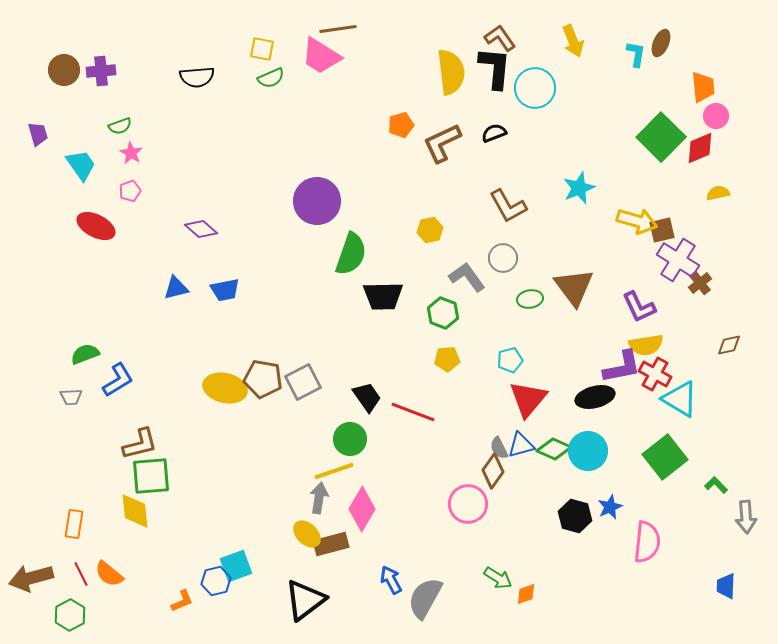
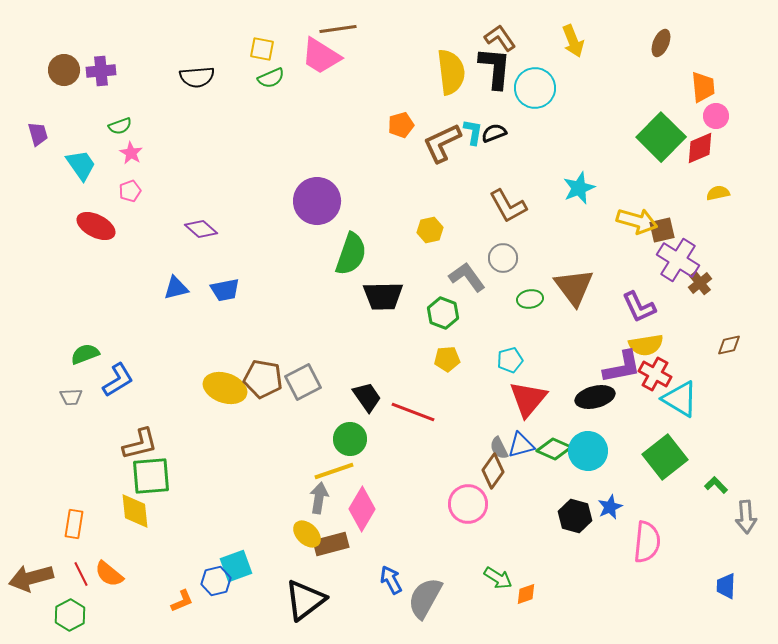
cyan L-shape at (636, 54): moved 163 px left, 78 px down
yellow ellipse at (225, 388): rotated 6 degrees clockwise
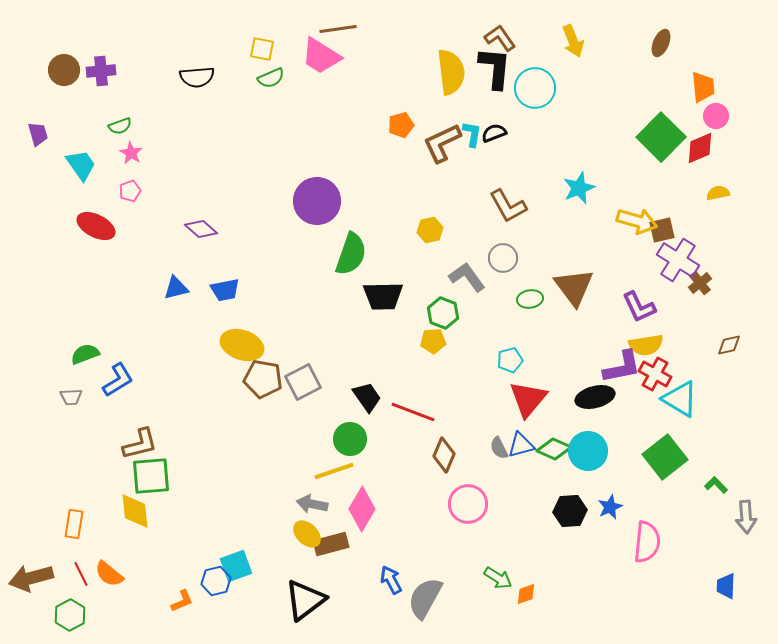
cyan L-shape at (473, 132): moved 1 px left, 2 px down
yellow pentagon at (447, 359): moved 14 px left, 18 px up
yellow ellipse at (225, 388): moved 17 px right, 43 px up
brown diamond at (493, 471): moved 49 px left, 16 px up; rotated 12 degrees counterclockwise
gray arrow at (319, 498): moved 7 px left, 6 px down; rotated 88 degrees counterclockwise
black hexagon at (575, 516): moved 5 px left, 5 px up; rotated 20 degrees counterclockwise
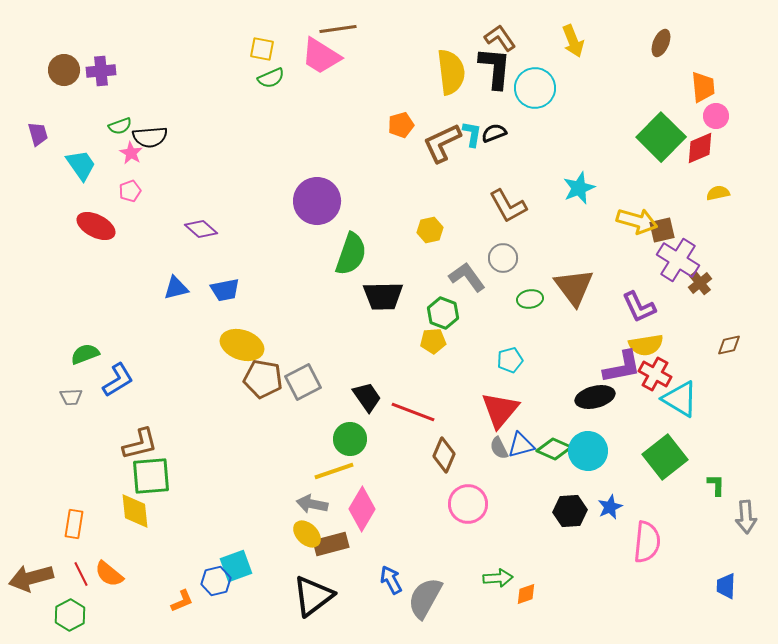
black semicircle at (197, 77): moved 47 px left, 60 px down
red triangle at (528, 399): moved 28 px left, 11 px down
green L-shape at (716, 485): rotated 45 degrees clockwise
green arrow at (498, 578): rotated 36 degrees counterclockwise
black triangle at (305, 600): moved 8 px right, 4 px up
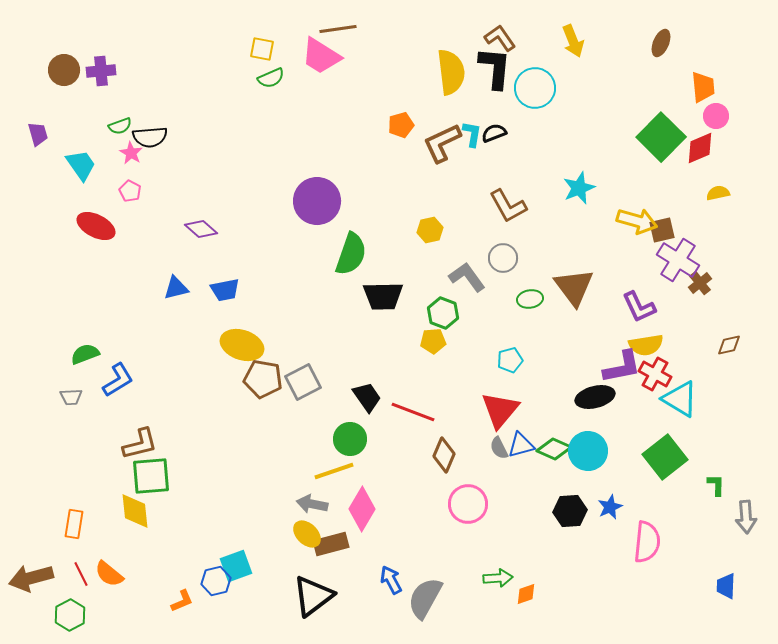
pink pentagon at (130, 191): rotated 25 degrees counterclockwise
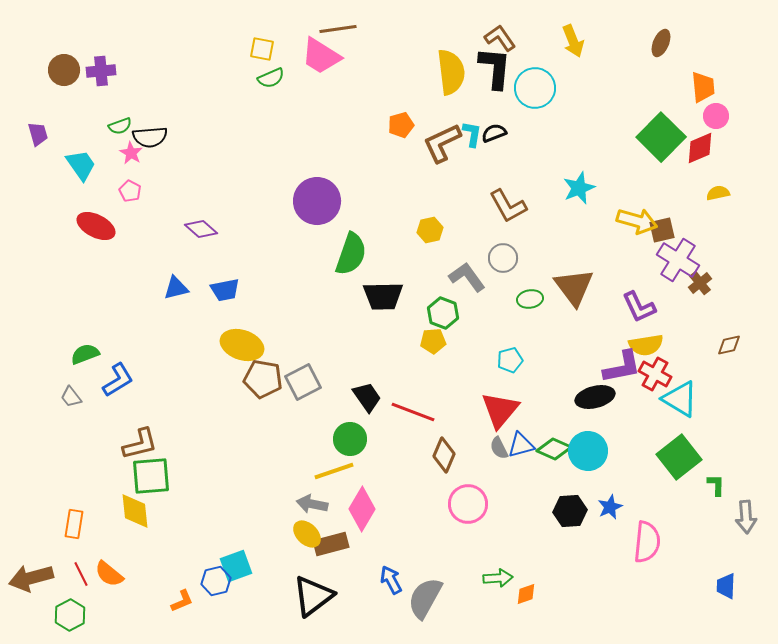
gray trapezoid at (71, 397): rotated 55 degrees clockwise
green square at (665, 457): moved 14 px right
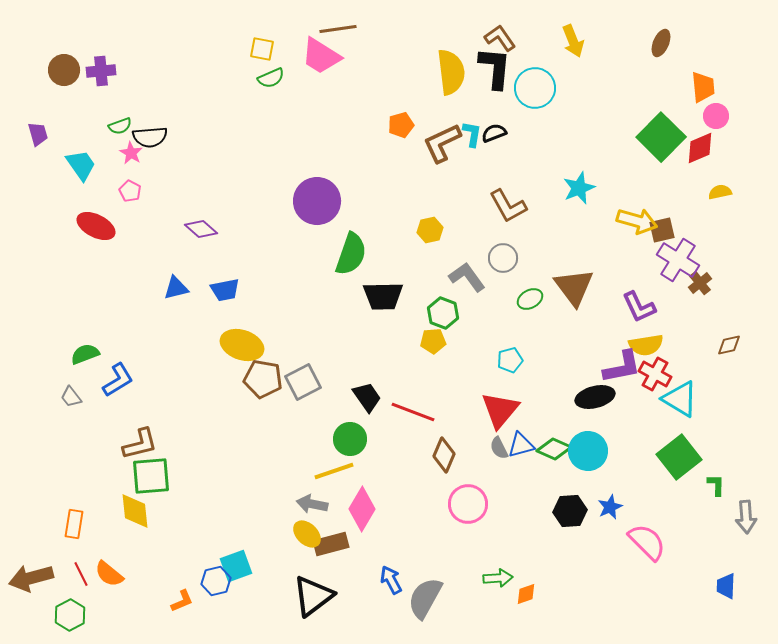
yellow semicircle at (718, 193): moved 2 px right, 1 px up
green ellipse at (530, 299): rotated 20 degrees counterclockwise
pink semicircle at (647, 542): rotated 51 degrees counterclockwise
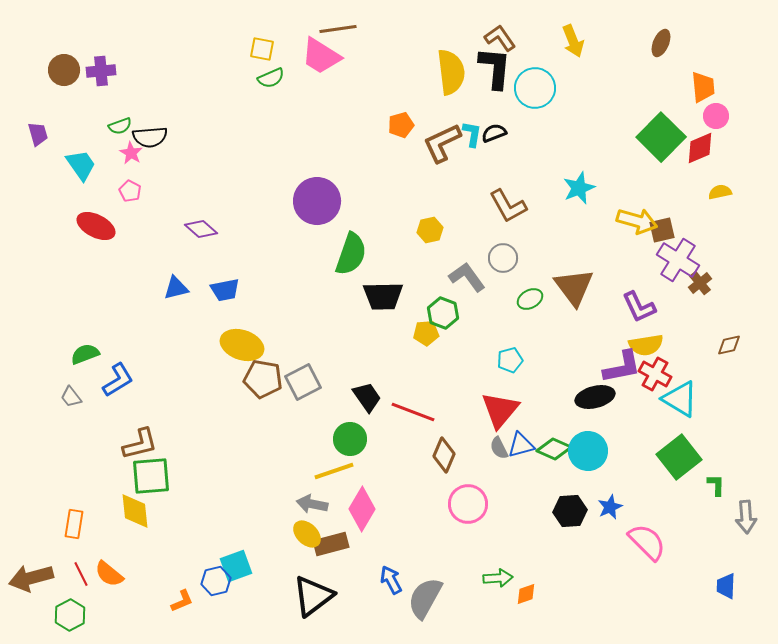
yellow pentagon at (433, 341): moved 7 px left, 8 px up
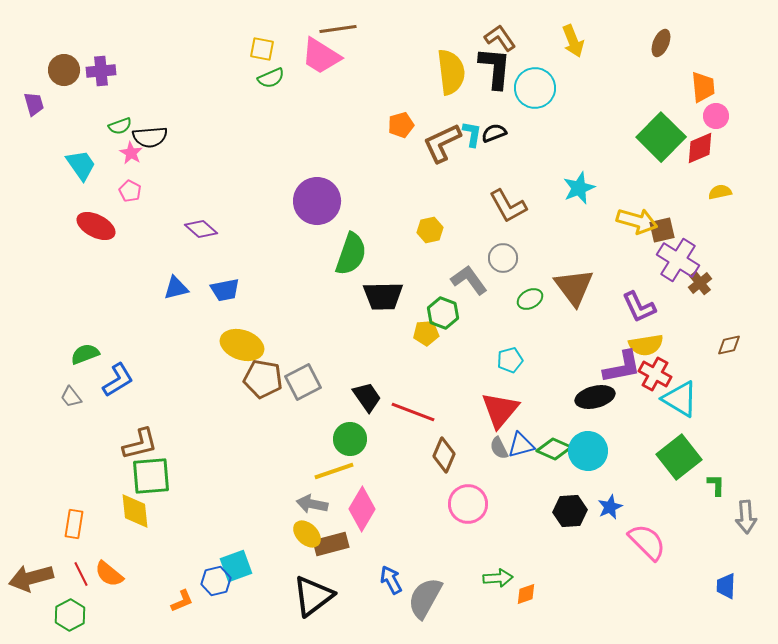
purple trapezoid at (38, 134): moved 4 px left, 30 px up
gray L-shape at (467, 277): moved 2 px right, 3 px down
